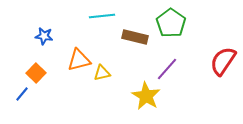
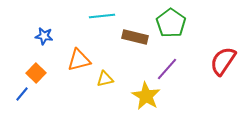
yellow triangle: moved 3 px right, 6 px down
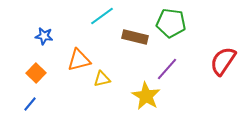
cyan line: rotated 30 degrees counterclockwise
green pentagon: rotated 28 degrees counterclockwise
yellow triangle: moved 3 px left
blue line: moved 8 px right, 10 px down
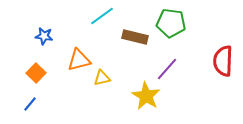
red semicircle: rotated 32 degrees counterclockwise
yellow triangle: moved 1 px up
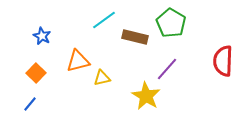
cyan line: moved 2 px right, 4 px down
green pentagon: rotated 24 degrees clockwise
blue star: moved 2 px left; rotated 18 degrees clockwise
orange triangle: moved 1 px left, 1 px down
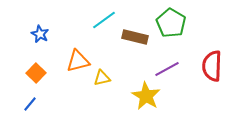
blue star: moved 2 px left, 2 px up
red semicircle: moved 11 px left, 5 px down
purple line: rotated 20 degrees clockwise
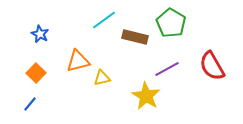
red semicircle: rotated 32 degrees counterclockwise
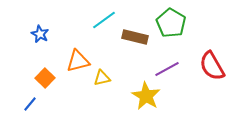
orange square: moved 9 px right, 5 px down
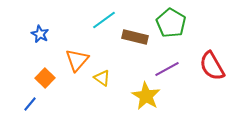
orange triangle: moved 1 px left, 1 px up; rotated 35 degrees counterclockwise
yellow triangle: rotated 48 degrees clockwise
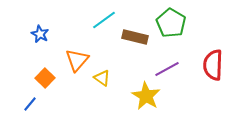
red semicircle: moved 1 px right, 1 px up; rotated 32 degrees clockwise
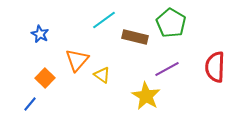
red semicircle: moved 2 px right, 2 px down
yellow triangle: moved 3 px up
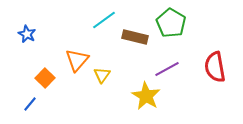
blue star: moved 13 px left
red semicircle: rotated 12 degrees counterclockwise
yellow triangle: rotated 30 degrees clockwise
